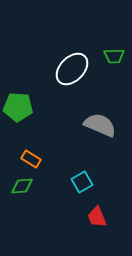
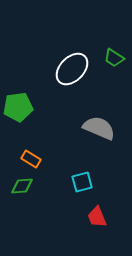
green trapezoid: moved 2 px down; rotated 35 degrees clockwise
green pentagon: rotated 12 degrees counterclockwise
gray semicircle: moved 1 px left, 3 px down
cyan square: rotated 15 degrees clockwise
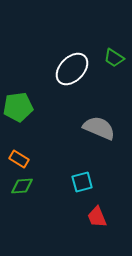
orange rectangle: moved 12 px left
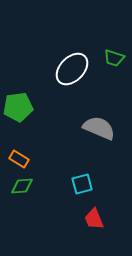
green trapezoid: rotated 15 degrees counterclockwise
cyan square: moved 2 px down
red trapezoid: moved 3 px left, 2 px down
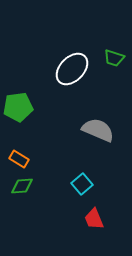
gray semicircle: moved 1 px left, 2 px down
cyan square: rotated 25 degrees counterclockwise
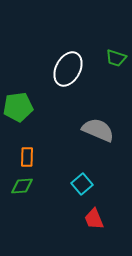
green trapezoid: moved 2 px right
white ellipse: moved 4 px left; rotated 16 degrees counterclockwise
orange rectangle: moved 8 px right, 2 px up; rotated 60 degrees clockwise
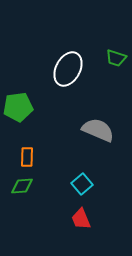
red trapezoid: moved 13 px left
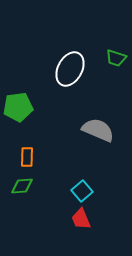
white ellipse: moved 2 px right
cyan square: moved 7 px down
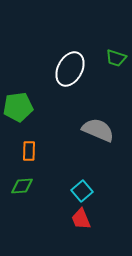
orange rectangle: moved 2 px right, 6 px up
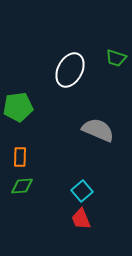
white ellipse: moved 1 px down
orange rectangle: moved 9 px left, 6 px down
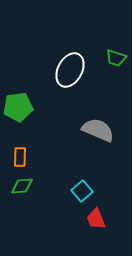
red trapezoid: moved 15 px right
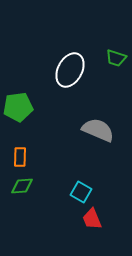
cyan square: moved 1 px left, 1 px down; rotated 20 degrees counterclockwise
red trapezoid: moved 4 px left
